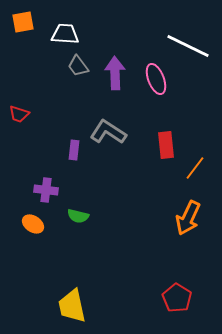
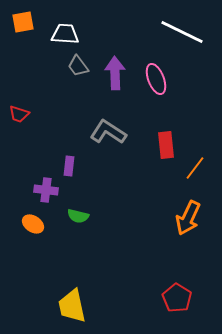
white line: moved 6 px left, 14 px up
purple rectangle: moved 5 px left, 16 px down
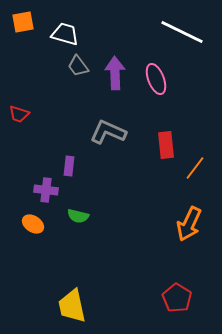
white trapezoid: rotated 12 degrees clockwise
gray L-shape: rotated 9 degrees counterclockwise
orange arrow: moved 1 px right, 6 px down
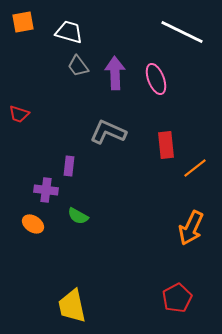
white trapezoid: moved 4 px right, 2 px up
orange line: rotated 15 degrees clockwise
green semicircle: rotated 15 degrees clockwise
orange arrow: moved 2 px right, 4 px down
red pentagon: rotated 12 degrees clockwise
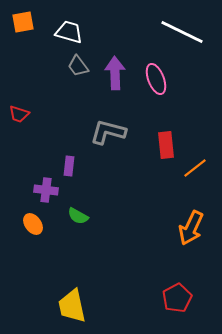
gray L-shape: rotated 9 degrees counterclockwise
orange ellipse: rotated 20 degrees clockwise
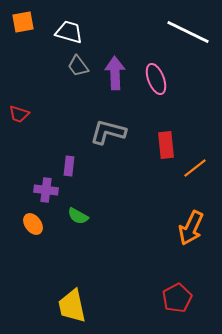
white line: moved 6 px right
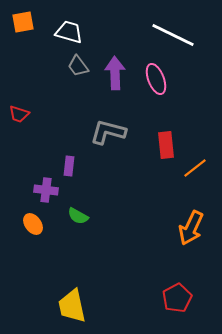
white line: moved 15 px left, 3 px down
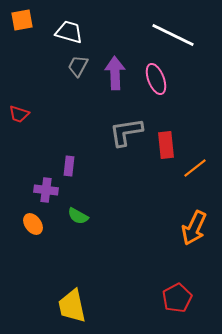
orange square: moved 1 px left, 2 px up
gray trapezoid: rotated 65 degrees clockwise
gray L-shape: moved 18 px right; rotated 24 degrees counterclockwise
orange arrow: moved 3 px right
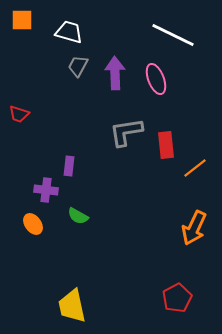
orange square: rotated 10 degrees clockwise
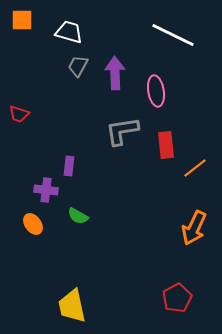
pink ellipse: moved 12 px down; rotated 12 degrees clockwise
gray L-shape: moved 4 px left, 1 px up
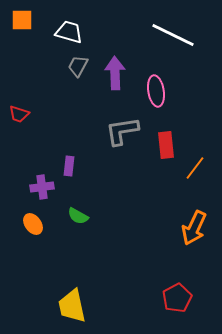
orange line: rotated 15 degrees counterclockwise
purple cross: moved 4 px left, 3 px up; rotated 15 degrees counterclockwise
